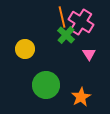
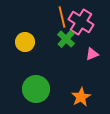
green cross: moved 4 px down
yellow circle: moved 7 px up
pink triangle: moved 3 px right; rotated 40 degrees clockwise
green circle: moved 10 px left, 4 px down
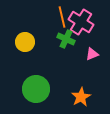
green cross: rotated 18 degrees counterclockwise
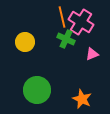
green circle: moved 1 px right, 1 px down
orange star: moved 1 px right, 2 px down; rotated 18 degrees counterclockwise
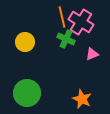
green circle: moved 10 px left, 3 px down
